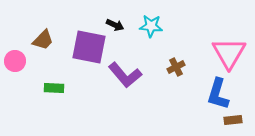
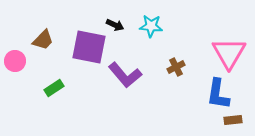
green rectangle: rotated 36 degrees counterclockwise
blue L-shape: rotated 8 degrees counterclockwise
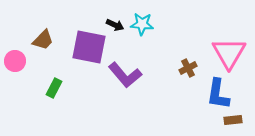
cyan star: moved 9 px left, 2 px up
brown cross: moved 12 px right, 1 px down
green rectangle: rotated 30 degrees counterclockwise
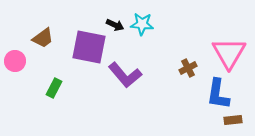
brown trapezoid: moved 2 px up; rotated 10 degrees clockwise
